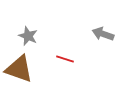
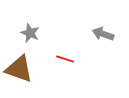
gray star: moved 2 px right, 3 px up
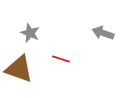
gray arrow: moved 1 px up
red line: moved 4 px left
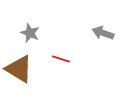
brown triangle: rotated 12 degrees clockwise
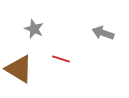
gray star: moved 4 px right, 4 px up
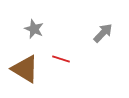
gray arrow: rotated 115 degrees clockwise
brown triangle: moved 6 px right
